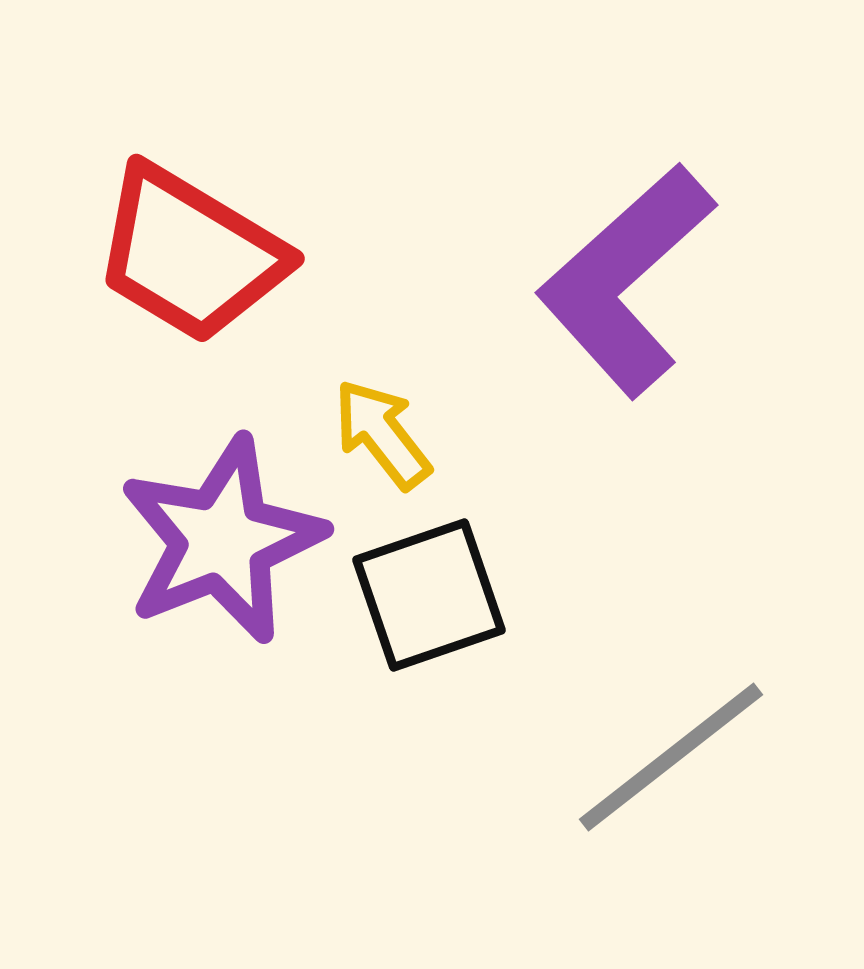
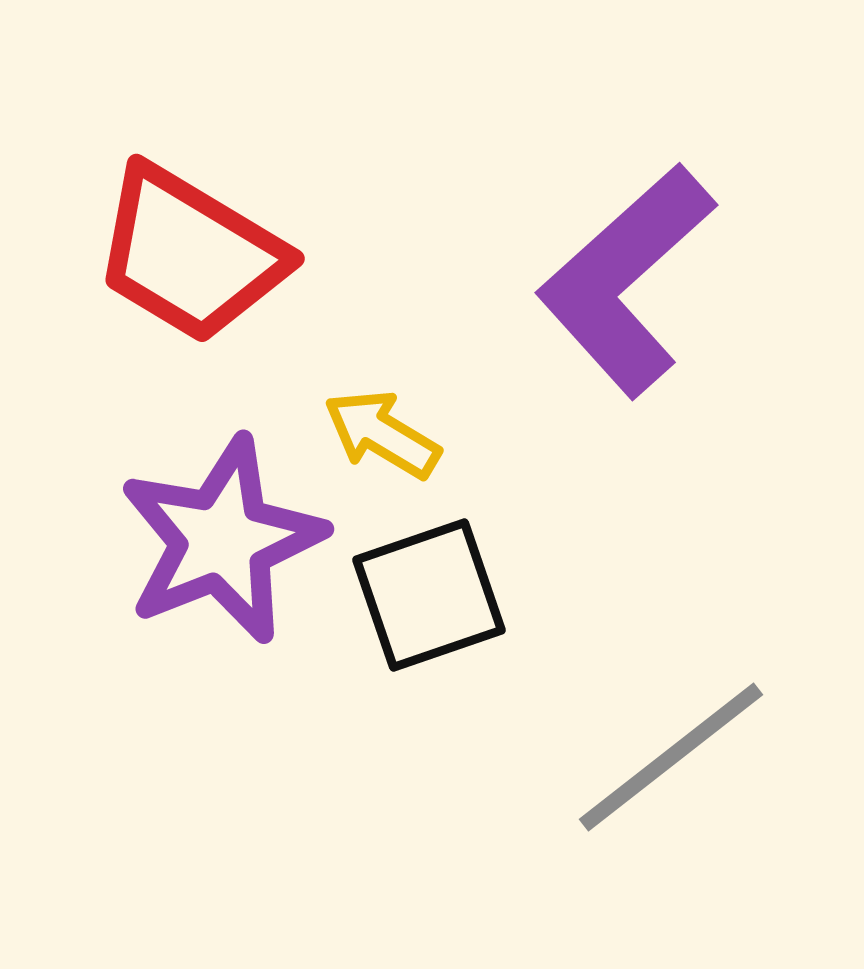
yellow arrow: rotated 21 degrees counterclockwise
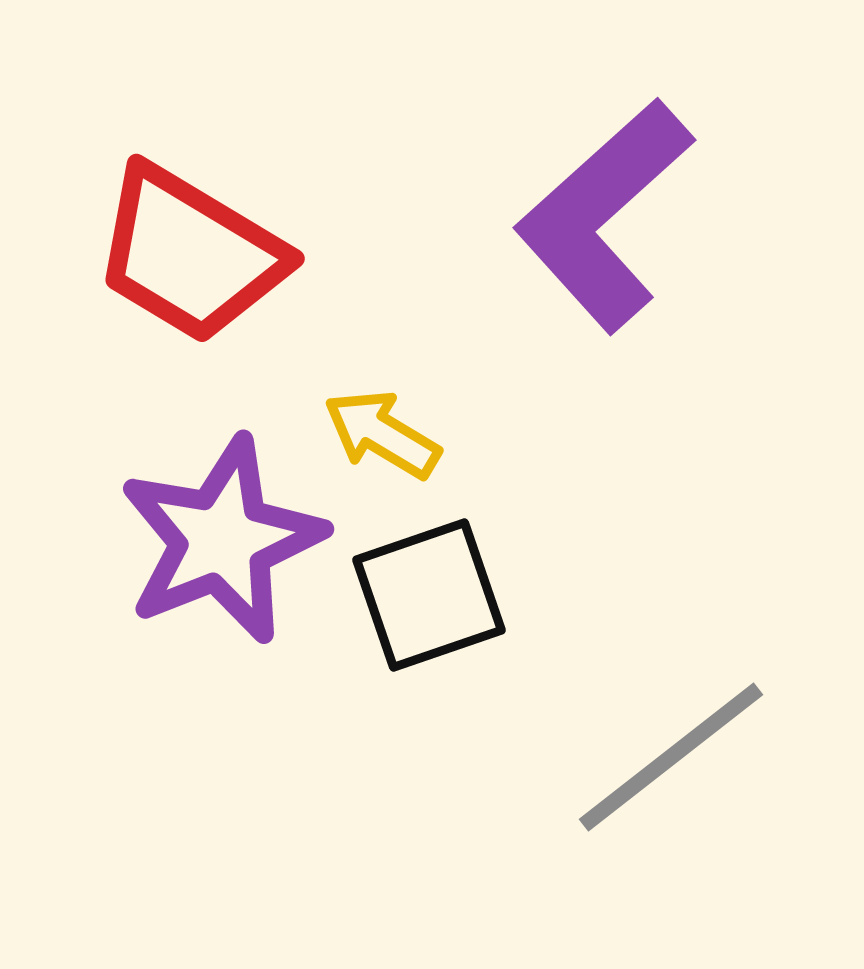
purple L-shape: moved 22 px left, 65 px up
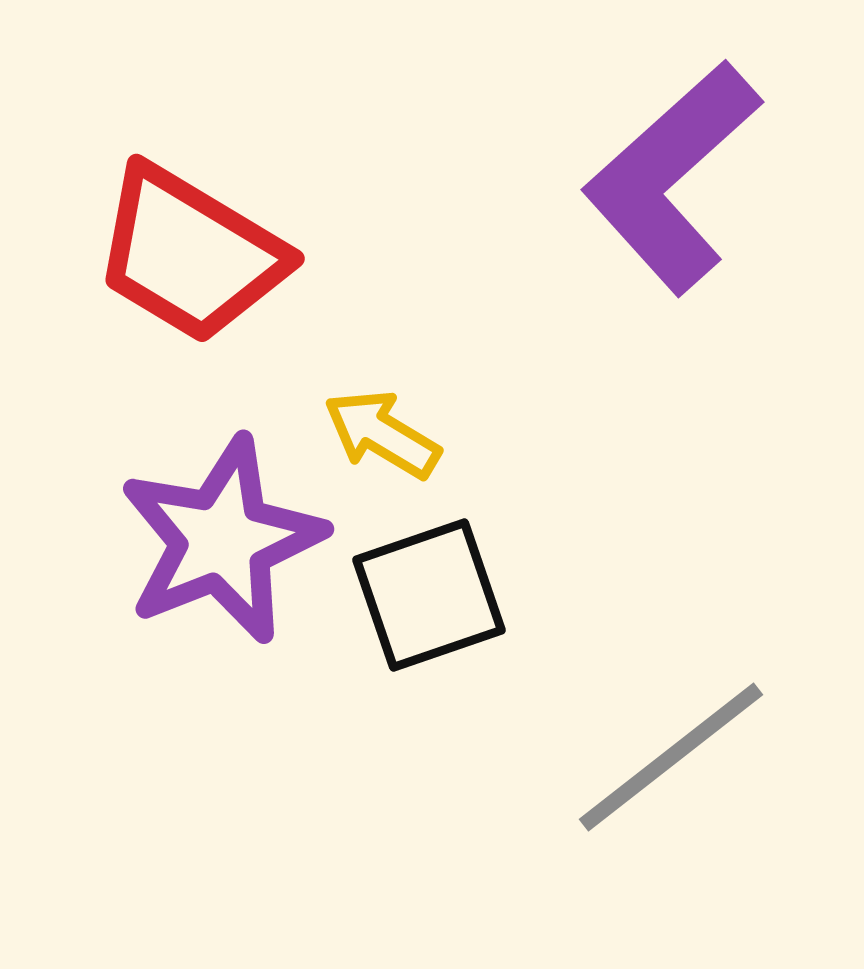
purple L-shape: moved 68 px right, 38 px up
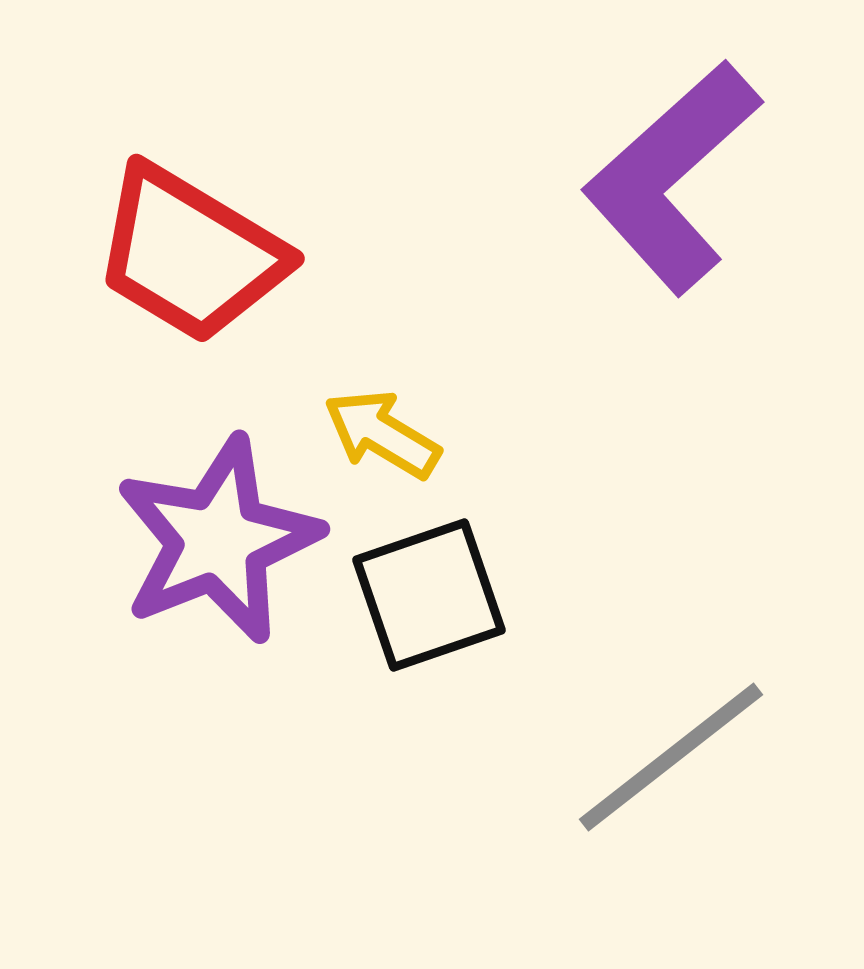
purple star: moved 4 px left
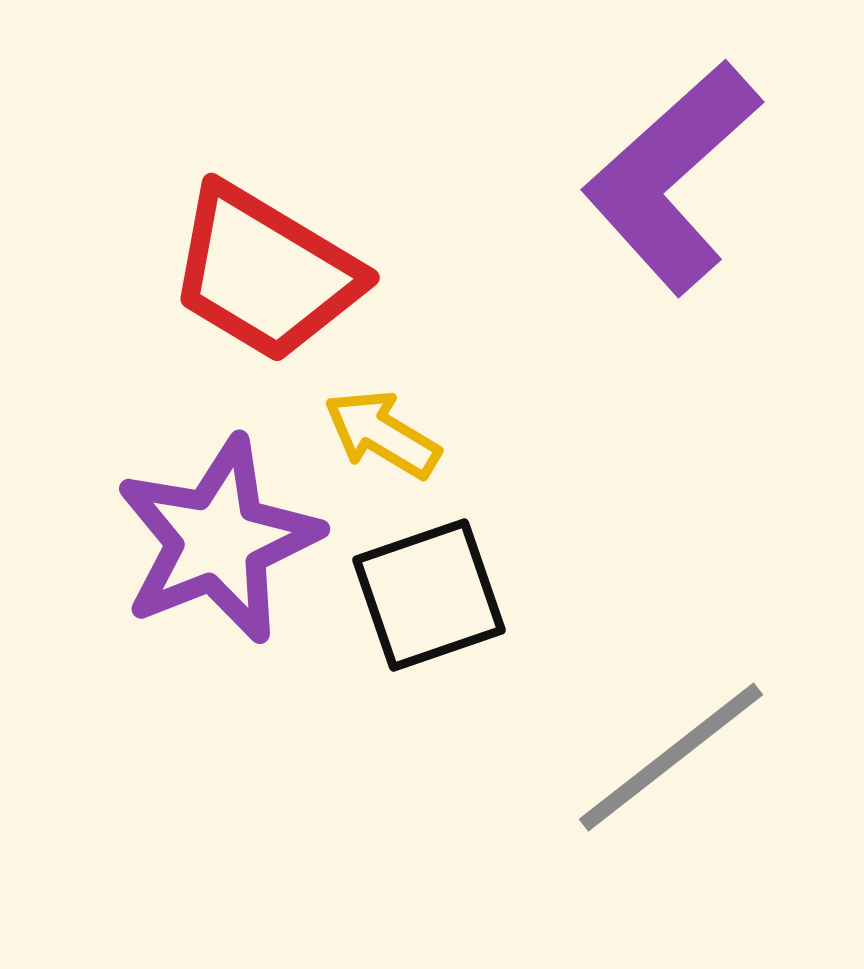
red trapezoid: moved 75 px right, 19 px down
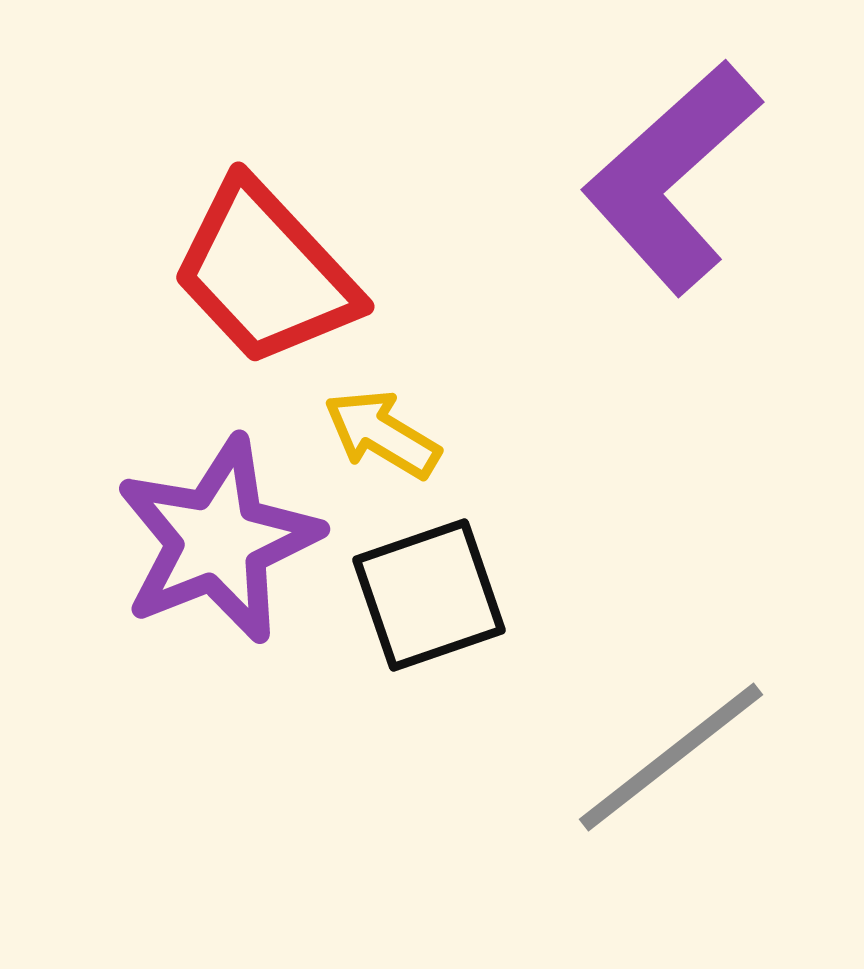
red trapezoid: rotated 16 degrees clockwise
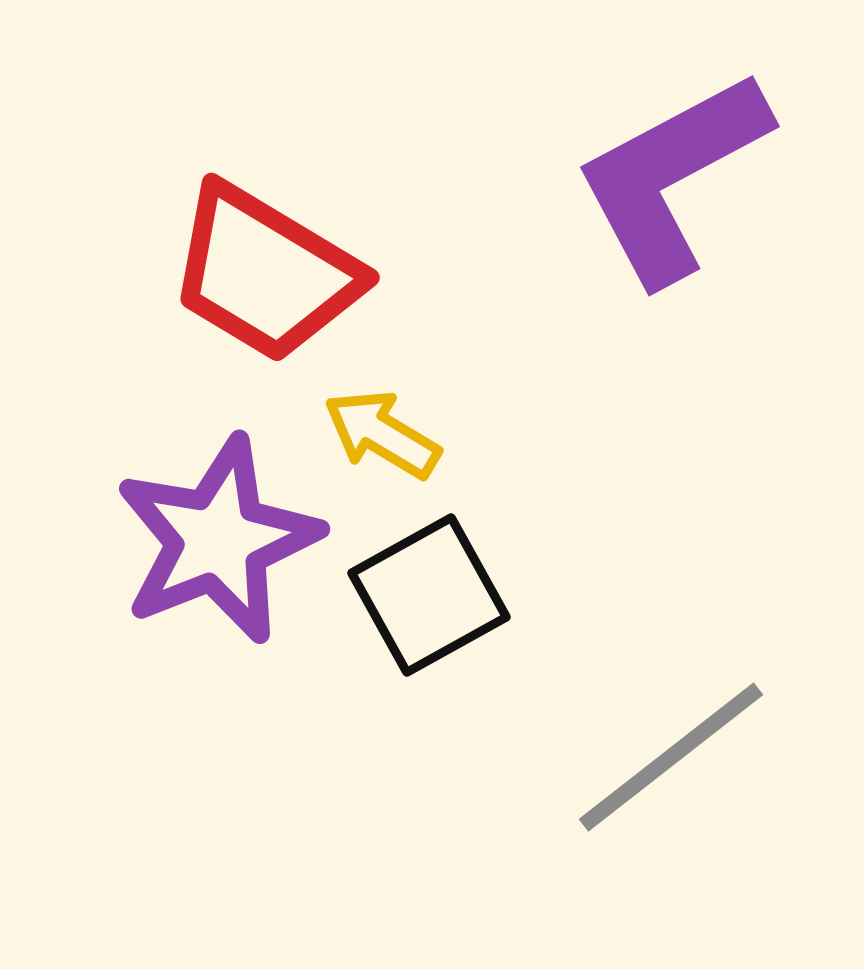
purple L-shape: rotated 14 degrees clockwise
red trapezoid: rotated 16 degrees counterclockwise
black square: rotated 10 degrees counterclockwise
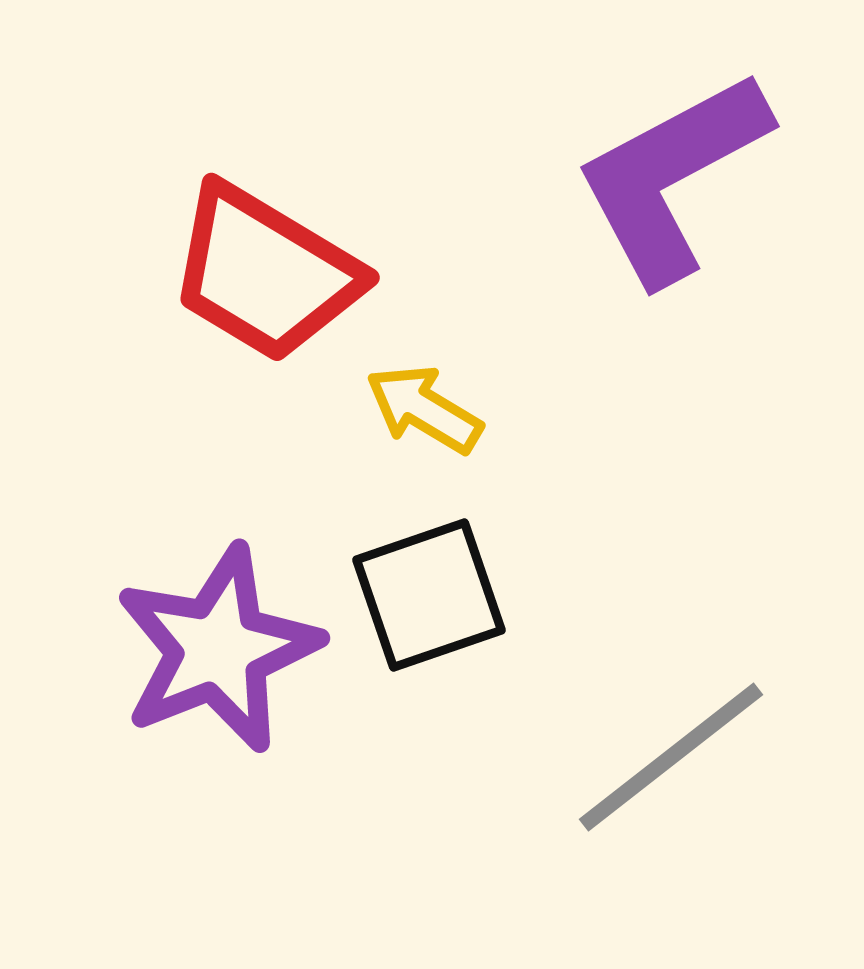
yellow arrow: moved 42 px right, 25 px up
purple star: moved 109 px down
black square: rotated 10 degrees clockwise
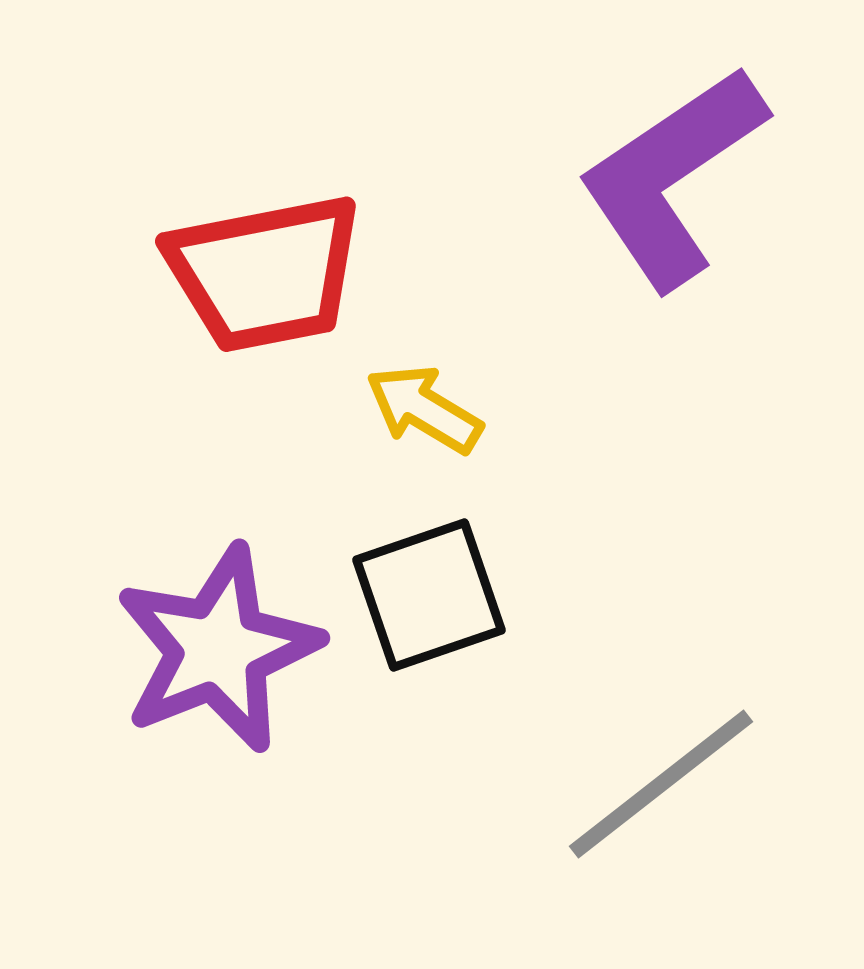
purple L-shape: rotated 6 degrees counterclockwise
red trapezoid: rotated 42 degrees counterclockwise
gray line: moved 10 px left, 27 px down
